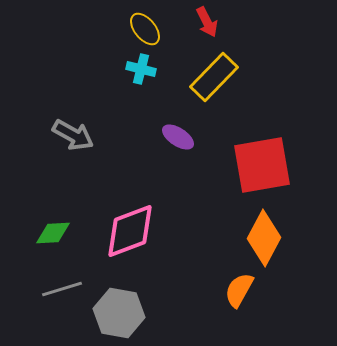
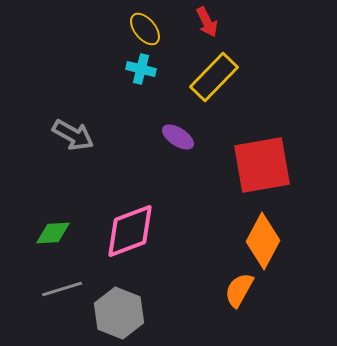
orange diamond: moved 1 px left, 3 px down
gray hexagon: rotated 12 degrees clockwise
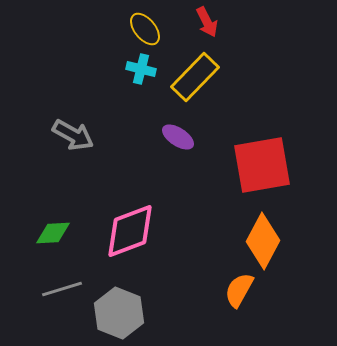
yellow rectangle: moved 19 px left
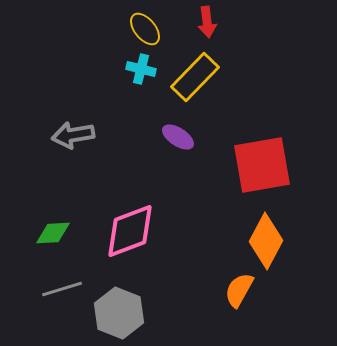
red arrow: rotated 20 degrees clockwise
gray arrow: rotated 141 degrees clockwise
orange diamond: moved 3 px right
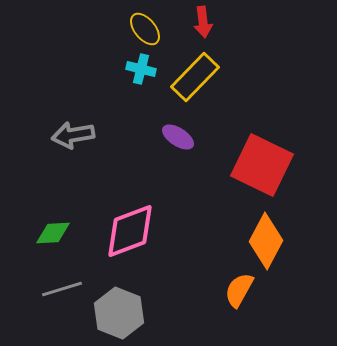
red arrow: moved 4 px left
red square: rotated 36 degrees clockwise
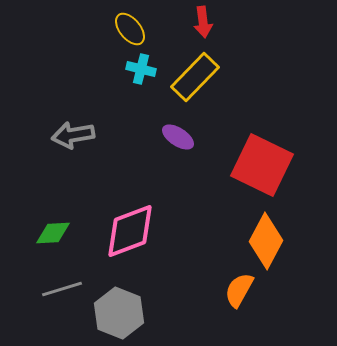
yellow ellipse: moved 15 px left
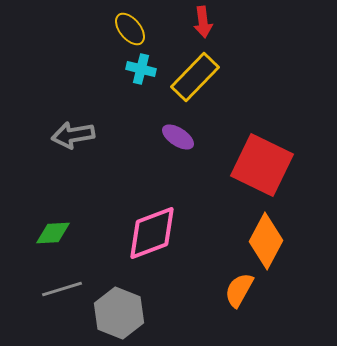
pink diamond: moved 22 px right, 2 px down
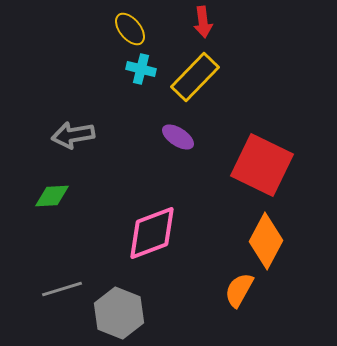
green diamond: moved 1 px left, 37 px up
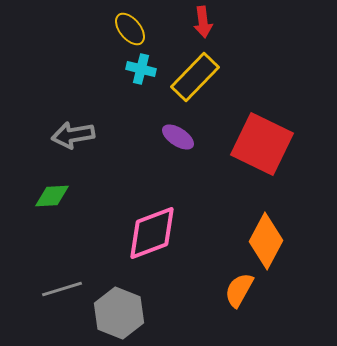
red square: moved 21 px up
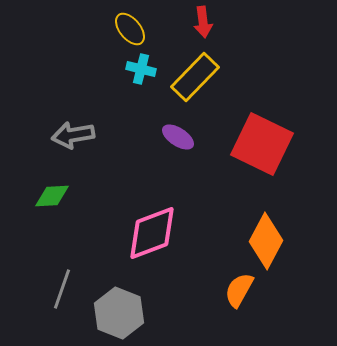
gray line: rotated 54 degrees counterclockwise
